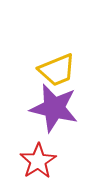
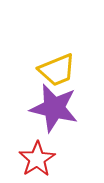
red star: moved 1 px left, 2 px up
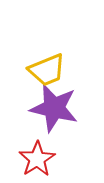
yellow trapezoid: moved 10 px left
